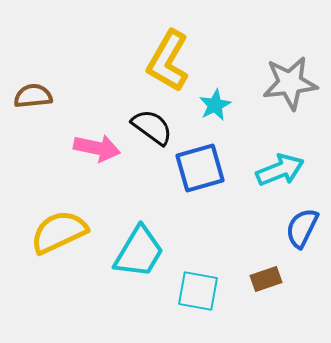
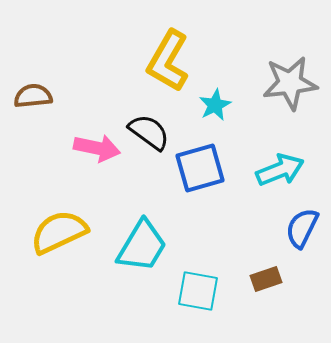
black semicircle: moved 3 px left, 5 px down
cyan trapezoid: moved 3 px right, 6 px up
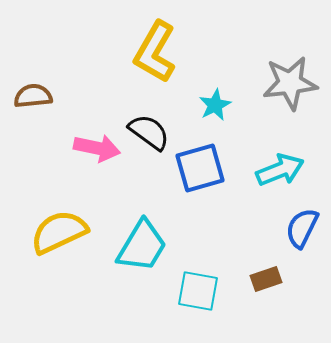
yellow L-shape: moved 13 px left, 9 px up
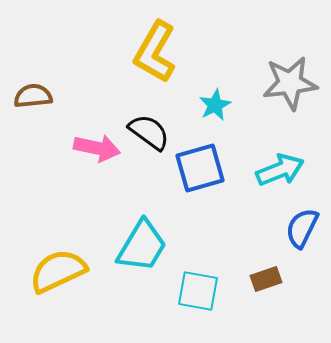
yellow semicircle: moved 1 px left, 39 px down
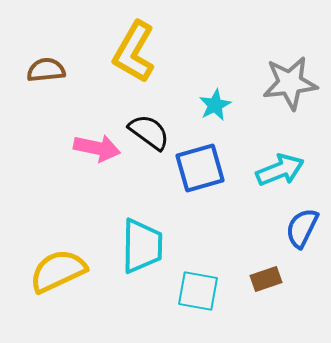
yellow L-shape: moved 21 px left
brown semicircle: moved 13 px right, 26 px up
cyan trapezoid: rotated 30 degrees counterclockwise
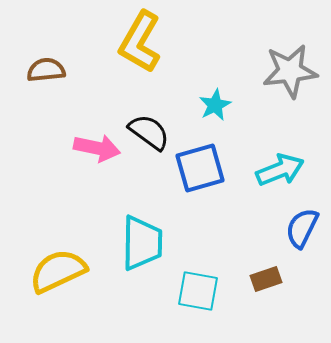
yellow L-shape: moved 6 px right, 10 px up
gray star: moved 12 px up
cyan trapezoid: moved 3 px up
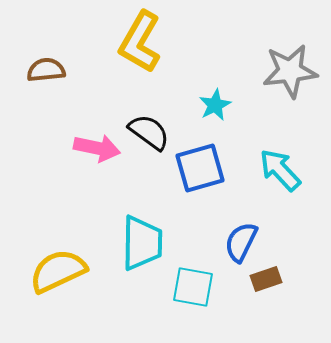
cyan arrow: rotated 111 degrees counterclockwise
blue semicircle: moved 61 px left, 14 px down
cyan square: moved 5 px left, 4 px up
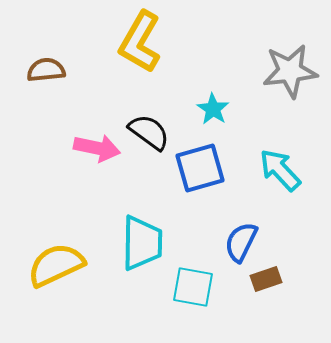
cyan star: moved 2 px left, 4 px down; rotated 12 degrees counterclockwise
yellow semicircle: moved 2 px left, 6 px up
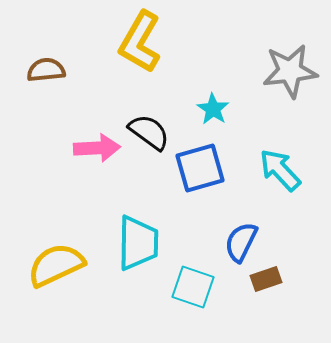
pink arrow: rotated 15 degrees counterclockwise
cyan trapezoid: moved 4 px left
cyan square: rotated 9 degrees clockwise
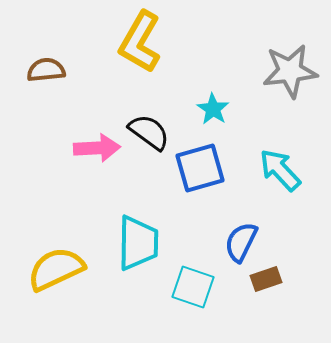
yellow semicircle: moved 4 px down
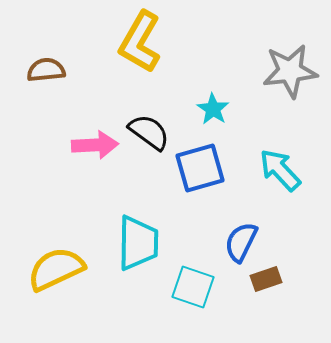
pink arrow: moved 2 px left, 3 px up
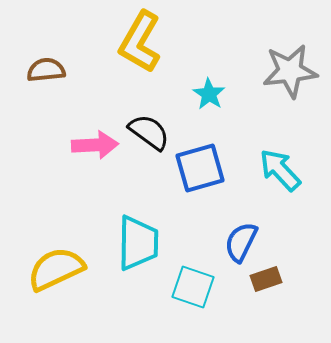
cyan star: moved 4 px left, 15 px up
